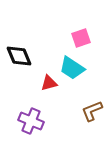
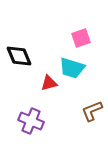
cyan trapezoid: rotated 16 degrees counterclockwise
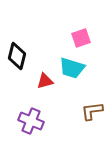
black diamond: moved 2 px left; rotated 36 degrees clockwise
red triangle: moved 4 px left, 2 px up
brown L-shape: rotated 15 degrees clockwise
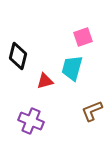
pink square: moved 2 px right, 1 px up
black diamond: moved 1 px right
cyan trapezoid: rotated 88 degrees clockwise
brown L-shape: rotated 15 degrees counterclockwise
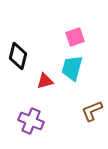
pink square: moved 8 px left
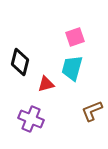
black diamond: moved 2 px right, 6 px down
red triangle: moved 1 px right, 3 px down
purple cross: moved 2 px up
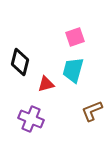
cyan trapezoid: moved 1 px right, 2 px down
